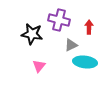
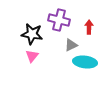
pink triangle: moved 7 px left, 10 px up
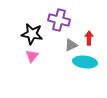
red arrow: moved 11 px down
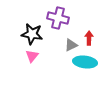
purple cross: moved 1 px left, 2 px up
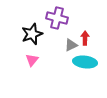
purple cross: moved 1 px left
black star: rotated 30 degrees counterclockwise
red arrow: moved 4 px left
pink triangle: moved 4 px down
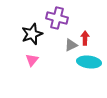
cyan ellipse: moved 4 px right
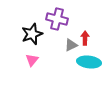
purple cross: moved 1 px down
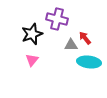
red arrow: rotated 40 degrees counterclockwise
gray triangle: rotated 24 degrees clockwise
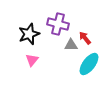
purple cross: moved 1 px right, 5 px down
black star: moved 3 px left
cyan ellipse: moved 2 px down; rotated 60 degrees counterclockwise
